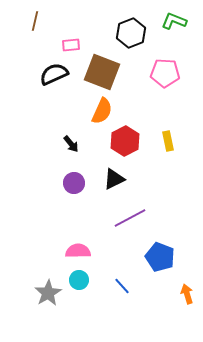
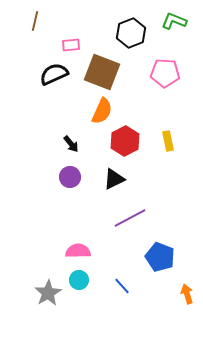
purple circle: moved 4 px left, 6 px up
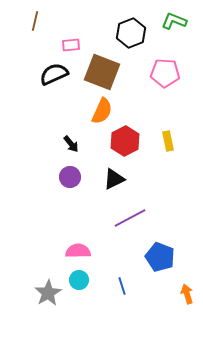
blue line: rotated 24 degrees clockwise
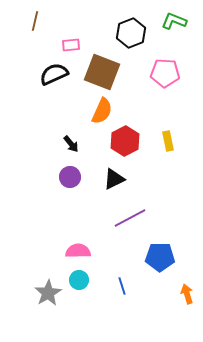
blue pentagon: rotated 20 degrees counterclockwise
